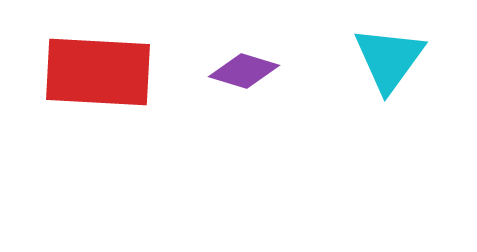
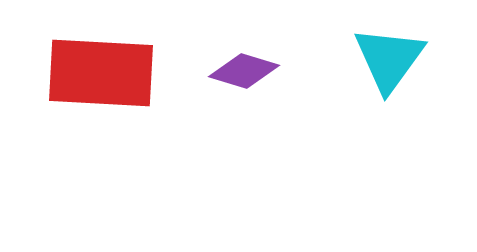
red rectangle: moved 3 px right, 1 px down
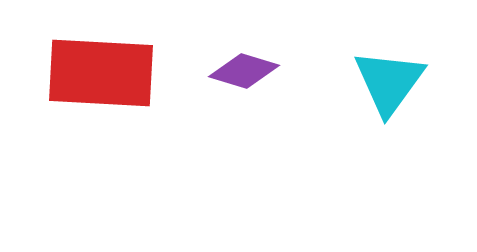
cyan triangle: moved 23 px down
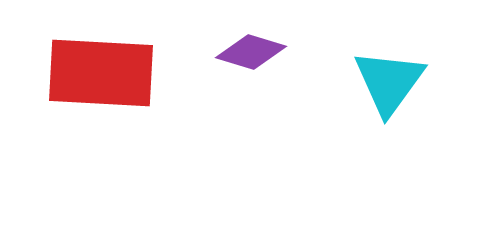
purple diamond: moved 7 px right, 19 px up
